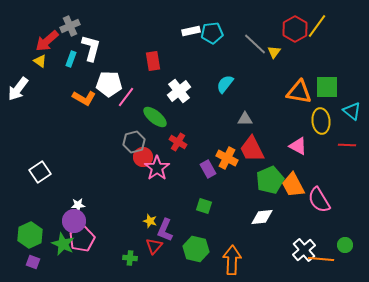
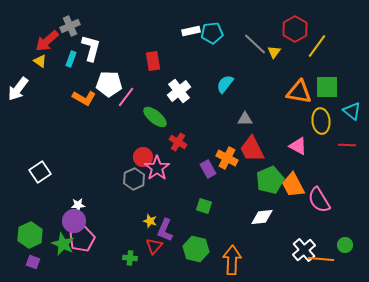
yellow line at (317, 26): moved 20 px down
gray hexagon at (134, 142): moved 37 px down; rotated 10 degrees counterclockwise
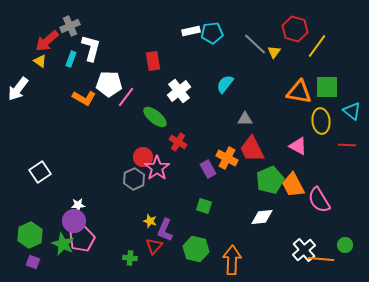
red hexagon at (295, 29): rotated 15 degrees counterclockwise
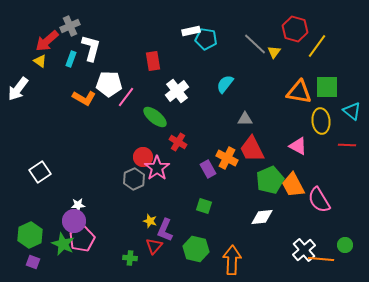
cyan pentagon at (212, 33): moved 6 px left, 6 px down; rotated 15 degrees clockwise
white cross at (179, 91): moved 2 px left
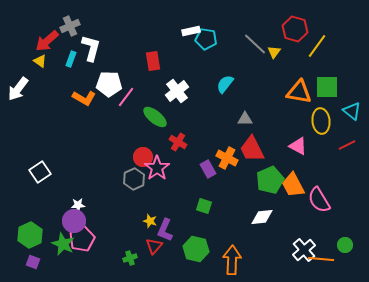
red line at (347, 145): rotated 30 degrees counterclockwise
green cross at (130, 258): rotated 24 degrees counterclockwise
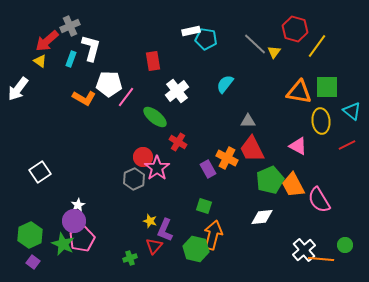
gray triangle at (245, 119): moved 3 px right, 2 px down
white star at (78, 205): rotated 24 degrees counterclockwise
orange arrow at (232, 260): moved 19 px left, 25 px up; rotated 12 degrees clockwise
purple square at (33, 262): rotated 16 degrees clockwise
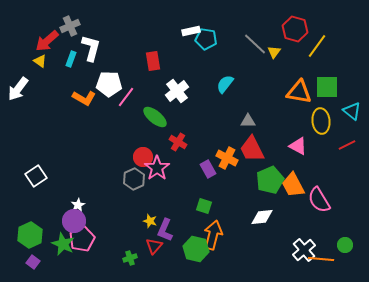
white square at (40, 172): moved 4 px left, 4 px down
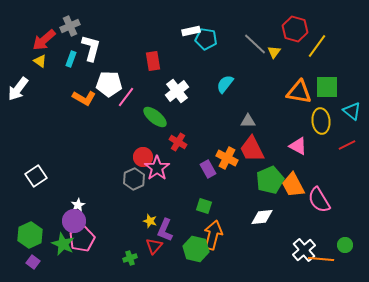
red arrow at (47, 41): moved 3 px left, 1 px up
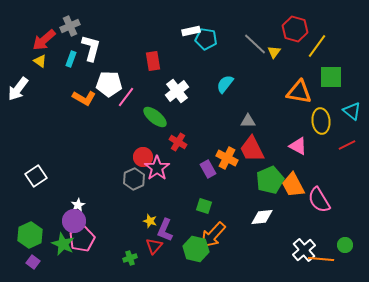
green square at (327, 87): moved 4 px right, 10 px up
orange arrow at (213, 235): rotated 152 degrees counterclockwise
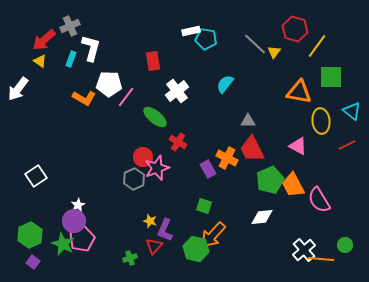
pink star at (157, 168): rotated 15 degrees clockwise
